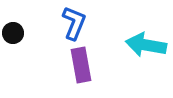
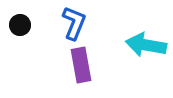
black circle: moved 7 px right, 8 px up
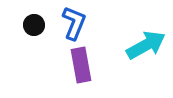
black circle: moved 14 px right
cyan arrow: rotated 141 degrees clockwise
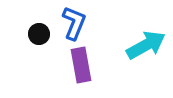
black circle: moved 5 px right, 9 px down
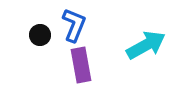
blue L-shape: moved 2 px down
black circle: moved 1 px right, 1 px down
